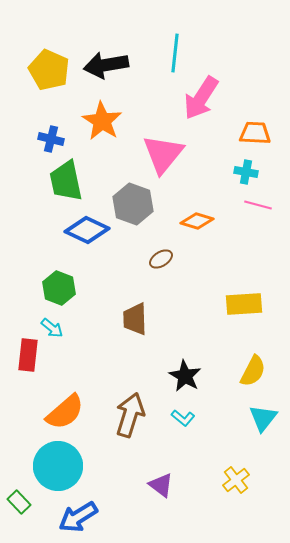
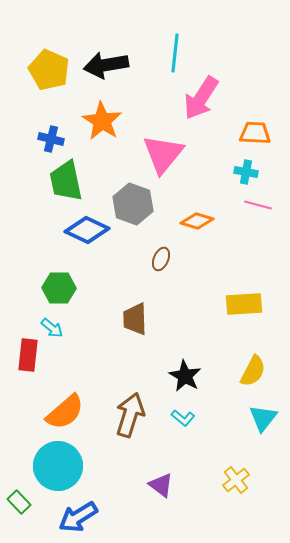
brown ellipse: rotated 35 degrees counterclockwise
green hexagon: rotated 20 degrees counterclockwise
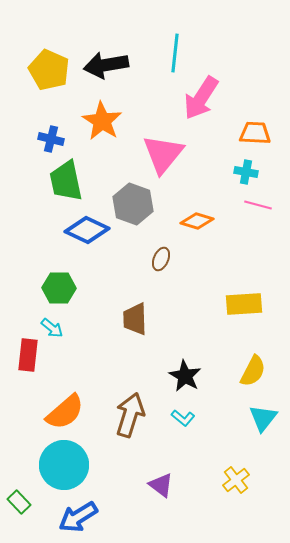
cyan circle: moved 6 px right, 1 px up
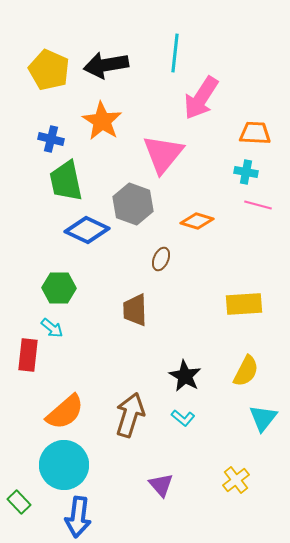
brown trapezoid: moved 9 px up
yellow semicircle: moved 7 px left
purple triangle: rotated 12 degrees clockwise
blue arrow: rotated 51 degrees counterclockwise
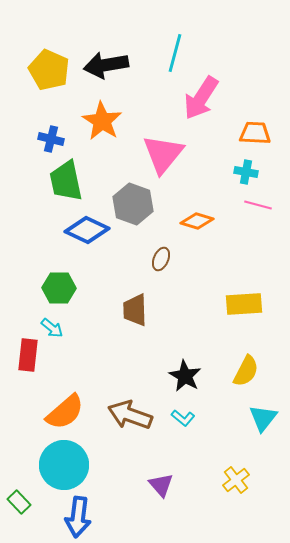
cyan line: rotated 9 degrees clockwise
brown arrow: rotated 87 degrees counterclockwise
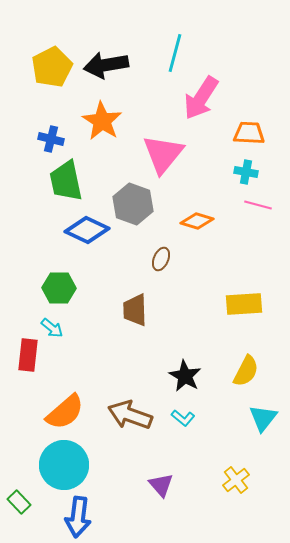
yellow pentagon: moved 3 px right, 3 px up; rotated 21 degrees clockwise
orange trapezoid: moved 6 px left
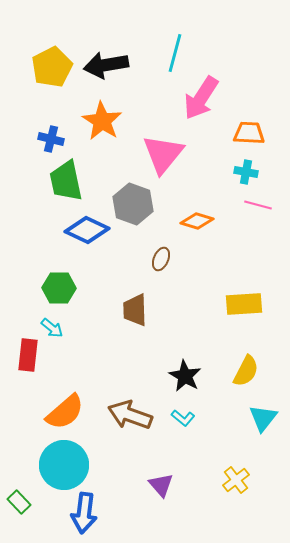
blue arrow: moved 6 px right, 4 px up
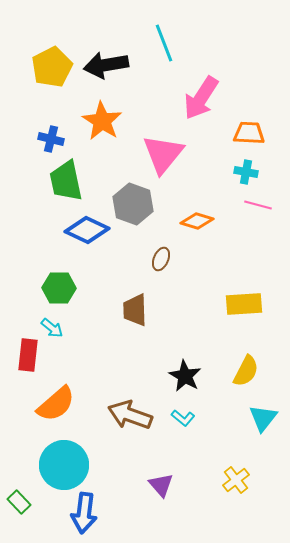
cyan line: moved 11 px left, 10 px up; rotated 36 degrees counterclockwise
orange semicircle: moved 9 px left, 8 px up
